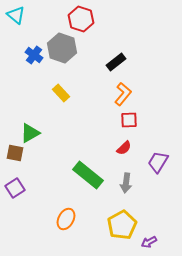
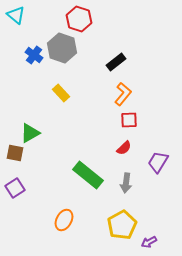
red hexagon: moved 2 px left
orange ellipse: moved 2 px left, 1 px down
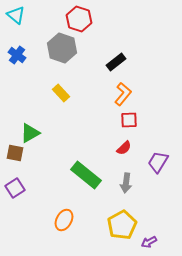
blue cross: moved 17 px left
green rectangle: moved 2 px left
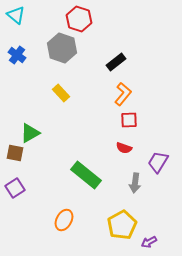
red semicircle: rotated 63 degrees clockwise
gray arrow: moved 9 px right
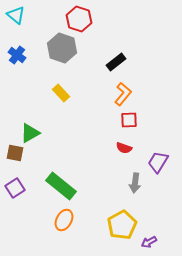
green rectangle: moved 25 px left, 11 px down
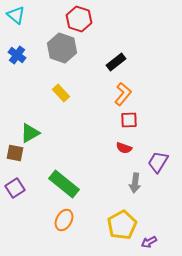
green rectangle: moved 3 px right, 2 px up
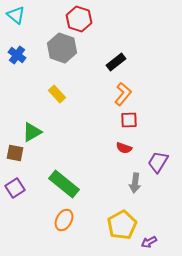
yellow rectangle: moved 4 px left, 1 px down
green triangle: moved 2 px right, 1 px up
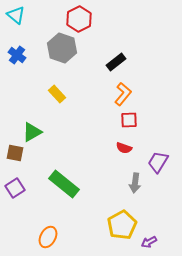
red hexagon: rotated 15 degrees clockwise
orange ellipse: moved 16 px left, 17 px down
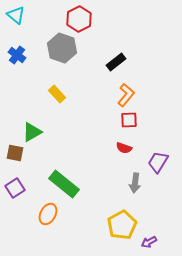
orange L-shape: moved 3 px right, 1 px down
orange ellipse: moved 23 px up
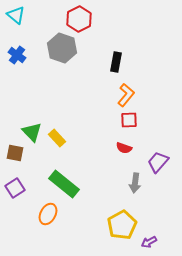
black rectangle: rotated 42 degrees counterclockwise
yellow rectangle: moved 44 px down
green triangle: rotated 45 degrees counterclockwise
purple trapezoid: rotated 10 degrees clockwise
